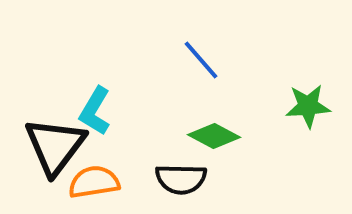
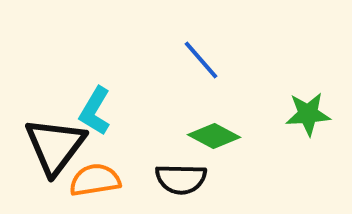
green star: moved 8 px down
orange semicircle: moved 1 px right, 2 px up
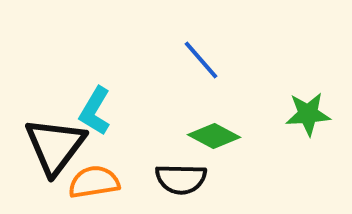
orange semicircle: moved 1 px left, 2 px down
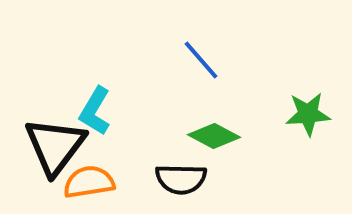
orange semicircle: moved 5 px left
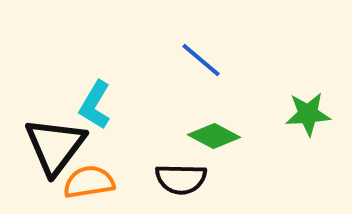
blue line: rotated 9 degrees counterclockwise
cyan L-shape: moved 6 px up
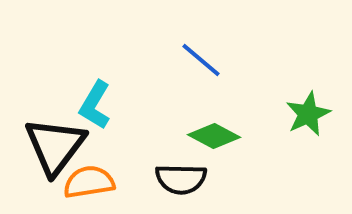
green star: rotated 21 degrees counterclockwise
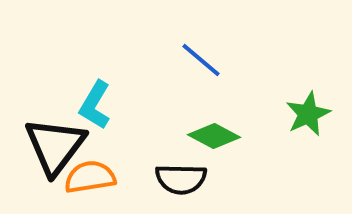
orange semicircle: moved 1 px right, 5 px up
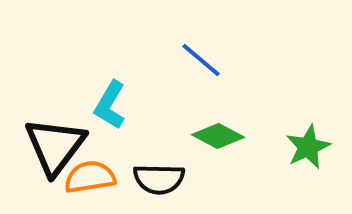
cyan L-shape: moved 15 px right
green star: moved 33 px down
green diamond: moved 4 px right
black semicircle: moved 22 px left
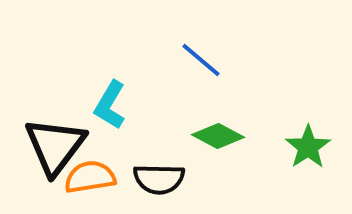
green star: rotated 9 degrees counterclockwise
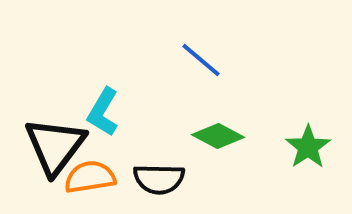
cyan L-shape: moved 7 px left, 7 px down
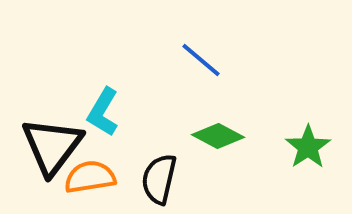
black triangle: moved 3 px left
black semicircle: rotated 102 degrees clockwise
